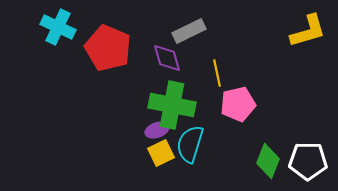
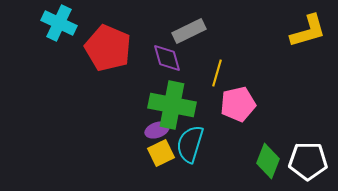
cyan cross: moved 1 px right, 4 px up
yellow line: rotated 28 degrees clockwise
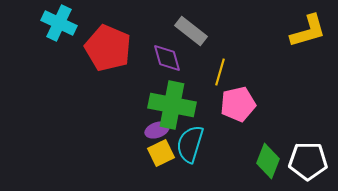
gray rectangle: moved 2 px right; rotated 64 degrees clockwise
yellow line: moved 3 px right, 1 px up
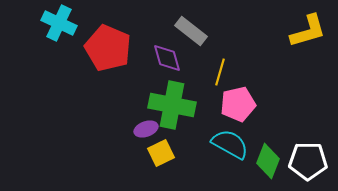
purple ellipse: moved 11 px left, 1 px up
cyan semicircle: moved 40 px right; rotated 102 degrees clockwise
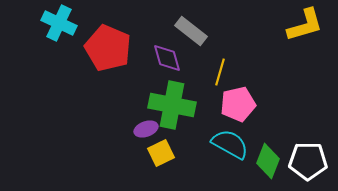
yellow L-shape: moved 3 px left, 6 px up
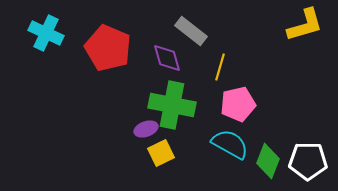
cyan cross: moved 13 px left, 10 px down
yellow line: moved 5 px up
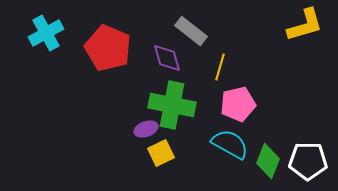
cyan cross: rotated 36 degrees clockwise
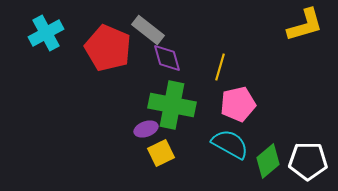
gray rectangle: moved 43 px left, 1 px up
green diamond: rotated 28 degrees clockwise
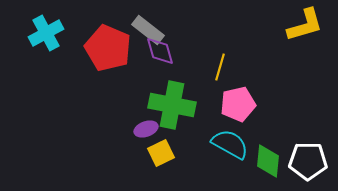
purple diamond: moved 7 px left, 7 px up
green diamond: rotated 44 degrees counterclockwise
